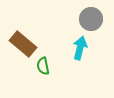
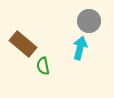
gray circle: moved 2 px left, 2 px down
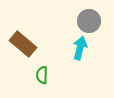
green semicircle: moved 1 px left, 9 px down; rotated 12 degrees clockwise
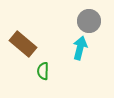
green semicircle: moved 1 px right, 4 px up
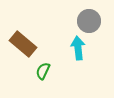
cyan arrow: moved 2 px left; rotated 20 degrees counterclockwise
green semicircle: rotated 24 degrees clockwise
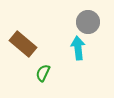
gray circle: moved 1 px left, 1 px down
green semicircle: moved 2 px down
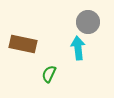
brown rectangle: rotated 28 degrees counterclockwise
green semicircle: moved 6 px right, 1 px down
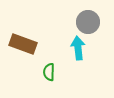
brown rectangle: rotated 8 degrees clockwise
green semicircle: moved 2 px up; rotated 24 degrees counterclockwise
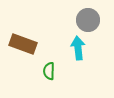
gray circle: moved 2 px up
green semicircle: moved 1 px up
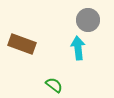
brown rectangle: moved 1 px left
green semicircle: moved 5 px right, 14 px down; rotated 126 degrees clockwise
